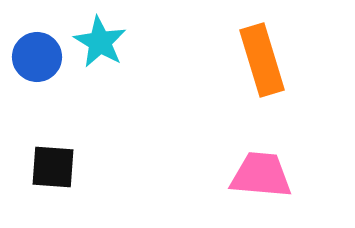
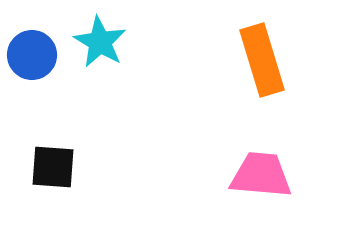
blue circle: moved 5 px left, 2 px up
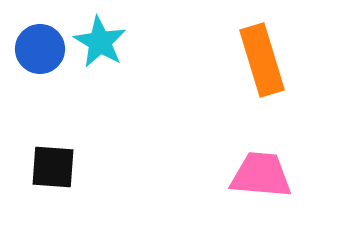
blue circle: moved 8 px right, 6 px up
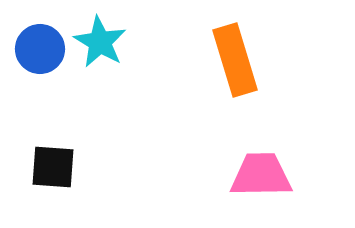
orange rectangle: moved 27 px left
pink trapezoid: rotated 6 degrees counterclockwise
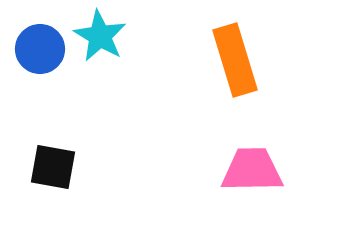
cyan star: moved 6 px up
black square: rotated 6 degrees clockwise
pink trapezoid: moved 9 px left, 5 px up
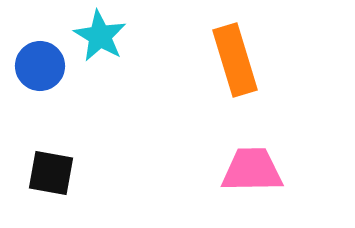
blue circle: moved 17 px down
black square: moved 2 px left, 6 px down
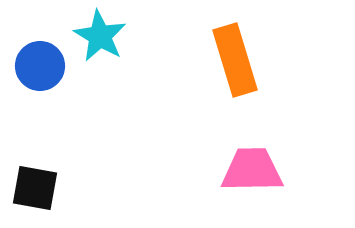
black square: moved 16 px left, 15 px down
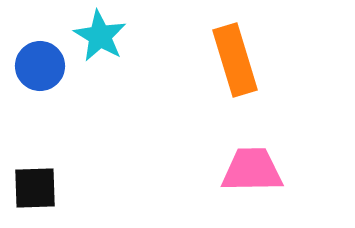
black square: rotated 12 degrees counterclockwise
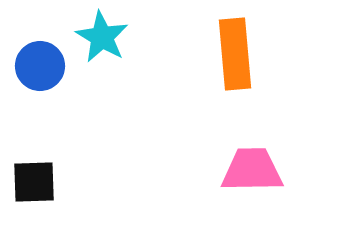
cyan star: moved 2 px right, 1 px down
orange rectangle: moved 6 px up; rotated 12 degrees clockwise
black square: moved 1 px left, 6 px up
